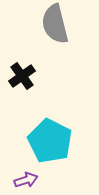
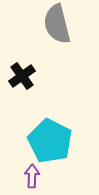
gray semicircle: moved 2 px right
purple arrow: moved 6 px right, 4 px up; rotated 70 degrees counterclockwise
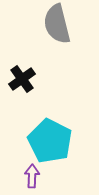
black cross: moved 3 px down
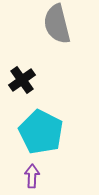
black cross: moved 1 px down
cyan pentagon: moved 9 px left, 9 px up
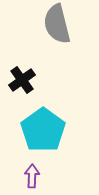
cyan pentagon: moved 2 px right, 2 px up; rotated 9 degrees clockwise
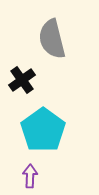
gray semicircle: moved 5 px left, 15 px down
purple arrow: moved 2 px left
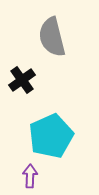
gray semicircle: moved 2 px up
cyan pentagon: moved 8 px right, 6 px down; rotated 12 degrees clockwise
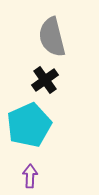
black cross: moved 23 px right
cyan pentagon: moved 22 px left, 11 px up
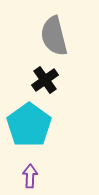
gray semicircle: moved 2 px right, 1 px up
cyan pentagon: rotated 12 degrees counterclockwise
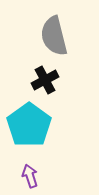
black cross: rotated 8 degrees clockwise
purple arrow: rotated 20 degrees counterclockwise
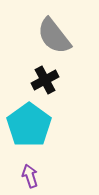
gray semicircle: rotated 24 degrees counterclockwise
